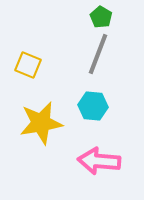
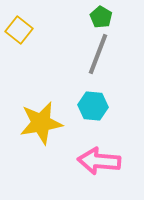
yellow square: moved 9 px left, 35 px up; rotated 16 degrees clockwise
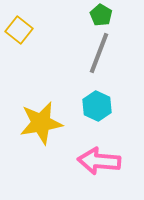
green pentagon: moved 2 px up
gray line: moved 1 px right, 1 px up
cyan hexagon: moved 4 px right; rotated 20 degrees clockwise
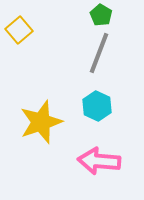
yellow square: rotated 12 degrees clockwise
yellow star: moved 1 px up; rotated 9 degrees counterclockwise
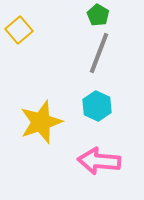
green pentagon: moved 3 px left
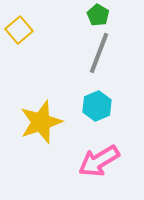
cyan hexagon: rotated 12 degrees clockwise
pink arrow: rotated 36 degrees counterclockwise
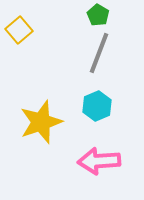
pink arrow: rotated 27 degrees clockwise
